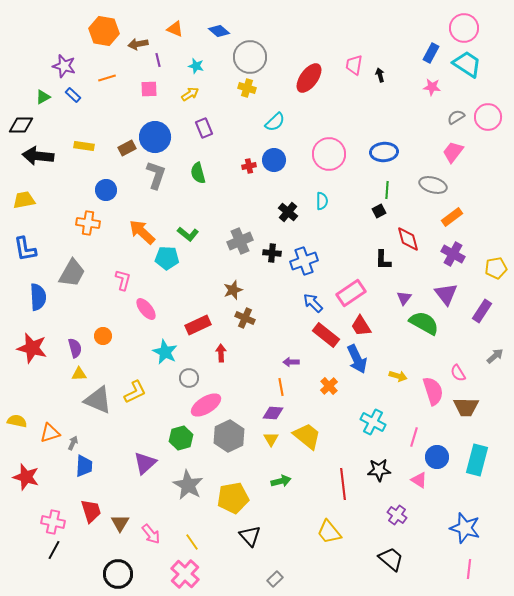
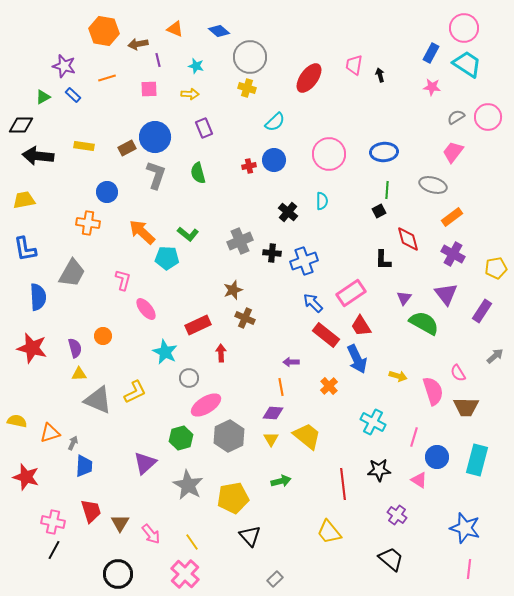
yellow arrow at (190, 94): rotated 36 degrees clockwise
blue circle at (106, 190): moved 1 px right, 2 px down
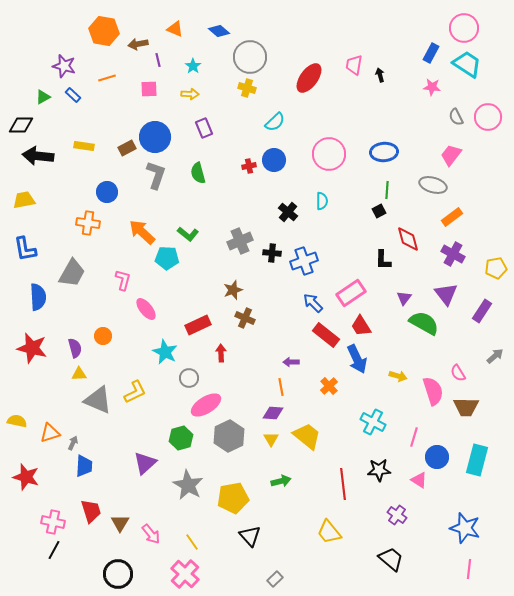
cyan star at (196, 66): moved 3 px left; rotated 21 degrees clockwise
gray semicircle at (456, 117): rotated 84 degrees counterclockwise
pink trapezoid at (453, 152): moved 2 px left, 3 px down
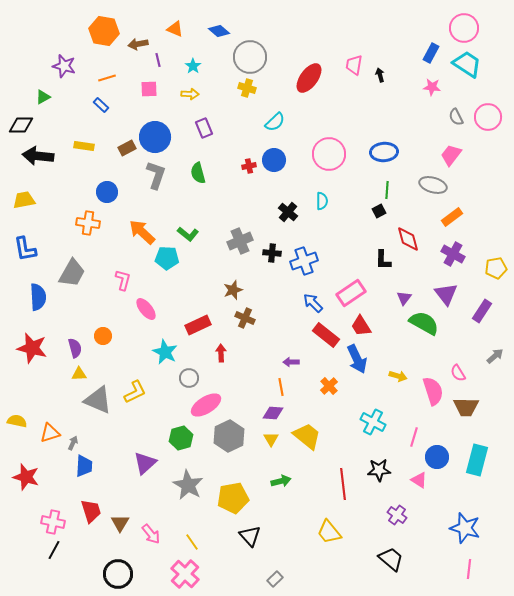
blue rectangle at (73, 95): moved 28 px right, 10 px down
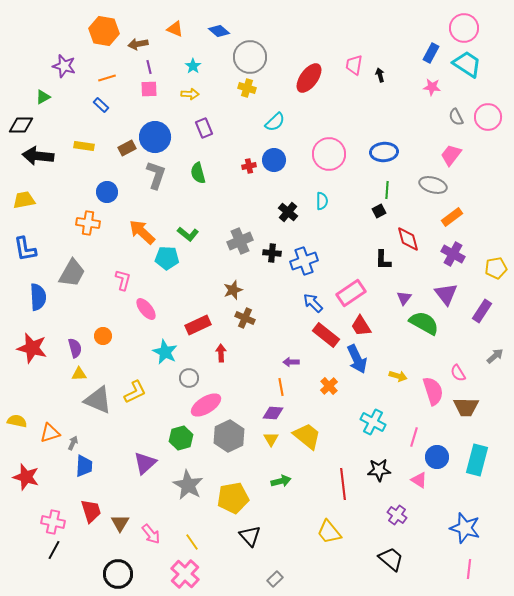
purple line at (158, 60): moved 9 px left, 7 px down
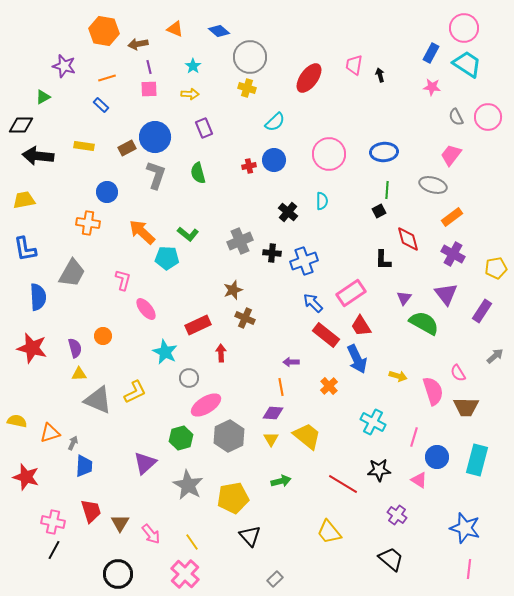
red line at (343, 484): rotated 52 degrees counterclockwise
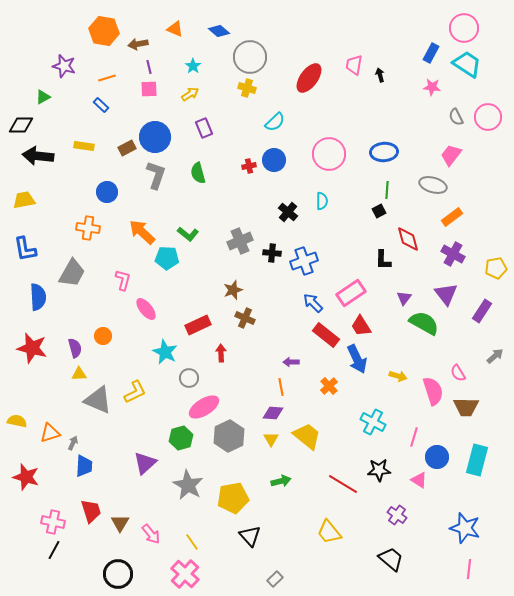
yellow arrow at (190, 94): rotated 36 degrees counterclockwise
orange cross at (88, 223): moved 5 px down
pink ellipse at (206, 405): moved 2 px left, 2 px down
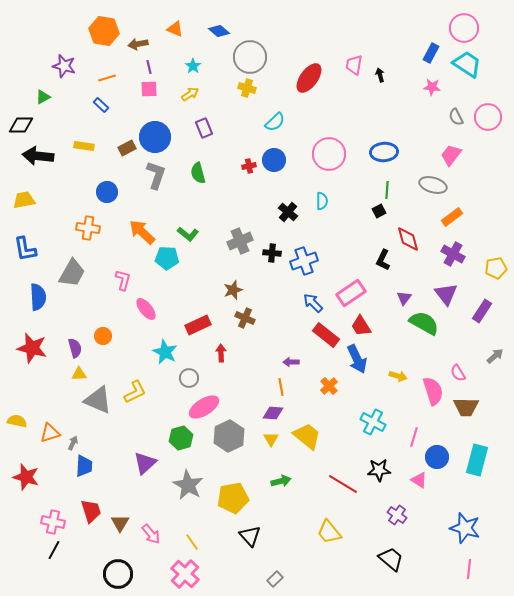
black L-shape at (383, 260): rotated 25 degrees clockwise
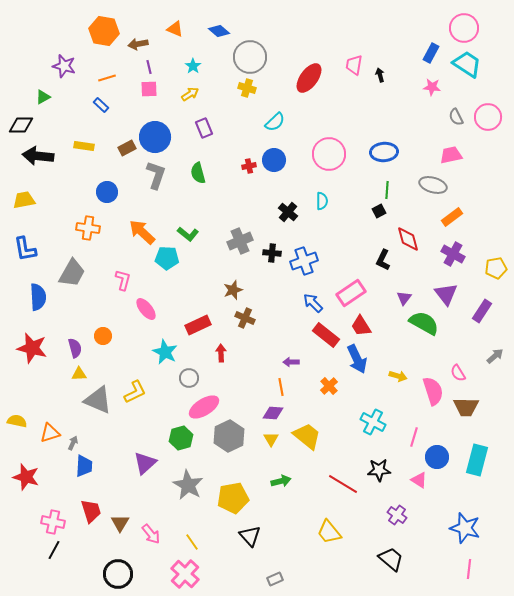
pink trapezoid at (451, 155): rotated 40 degrees clockwise
gray rectangle at (275, 579): rotated 21 degrees clockwise
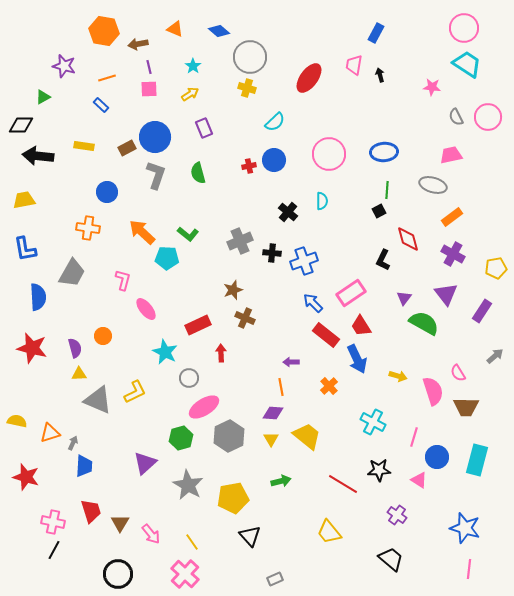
blue rectangle at (431, 53): moved 55 px left, 20 px up
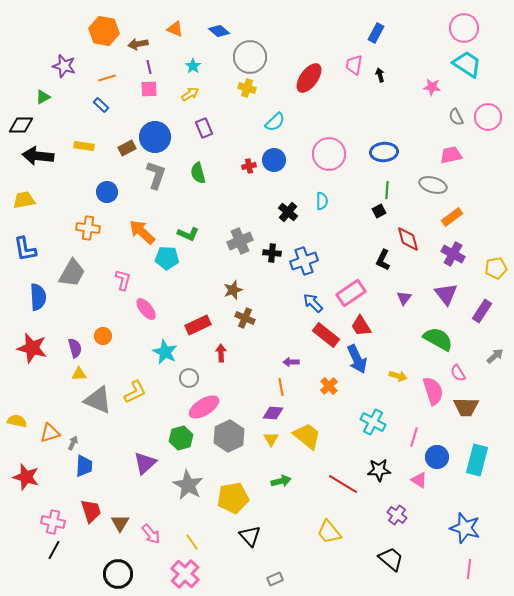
green L-shape at (188, 234): rotated 15 degrees counterclockwise
green semicircle at (424, 323): moved 14 px right, 16 px down
